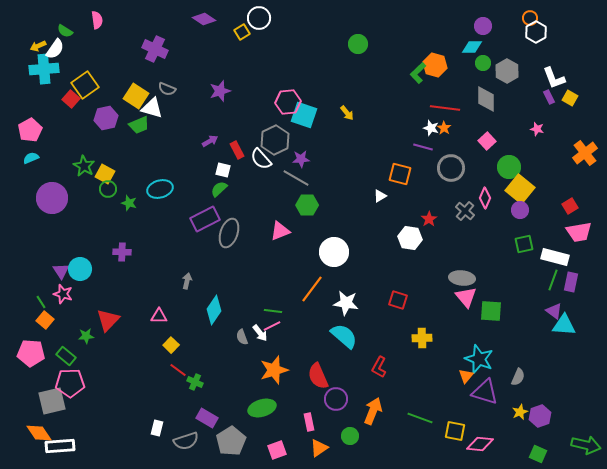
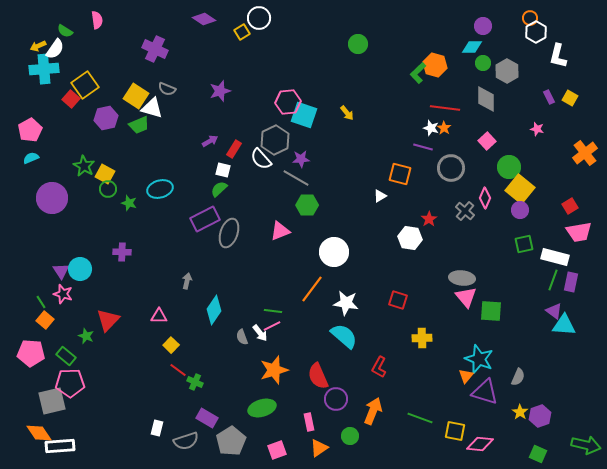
white L-shape at (554, 78): moved 4 px right, 22 px up; rotated 35 degrees clockwise
red rectangle at (237, 150): moved 3 px left, 1 px up; rotated 60 degrees clockwise
green star at (86, 336): rotated 28 degrees clockwise
yellow star at (520, 412): rotated 14 degrees counterclockwise
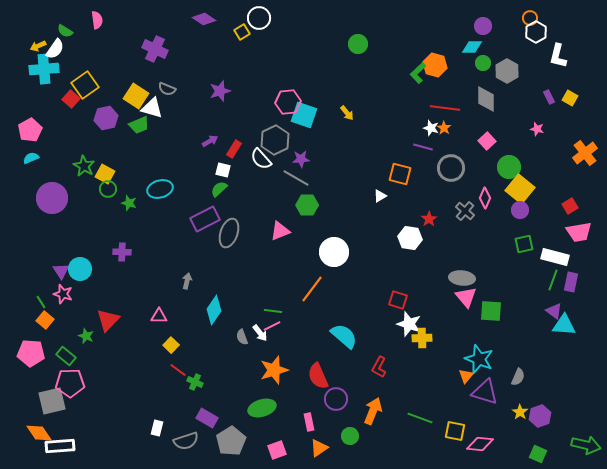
white star at (346, 303): moved 63 px right, 21 px down; rotated 10 degrees clockwise
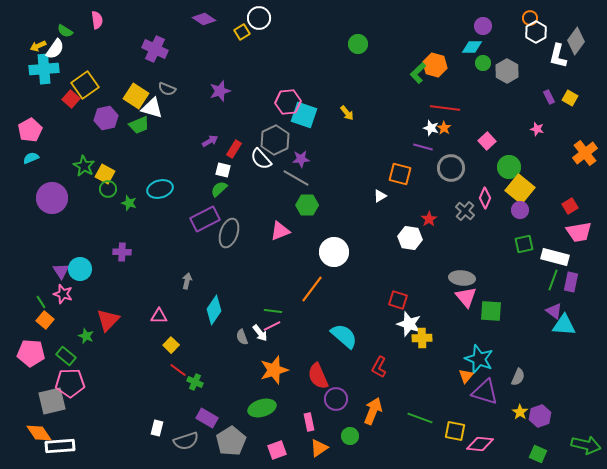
gray diamond at (486, 99): moved 90 px right, 58 px up; rotated 36 degrees clockwise
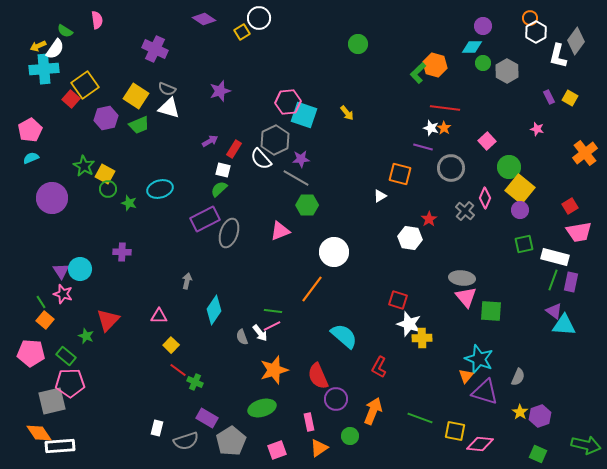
white triangle at (152, 108): moved 17 px right
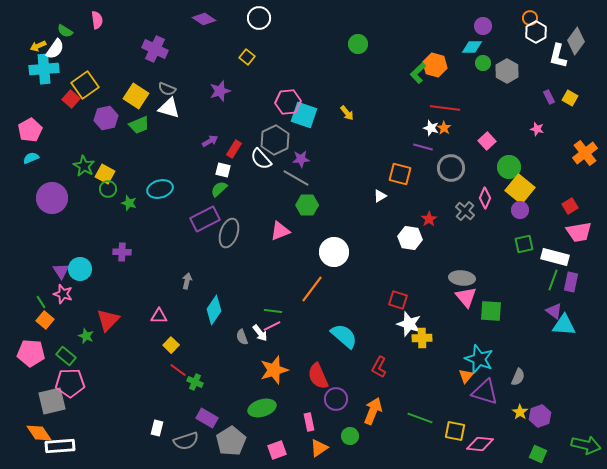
yellow square at (242, 32): moved 5 px right, 25 px down; rotated 21 degrees counterclockwise
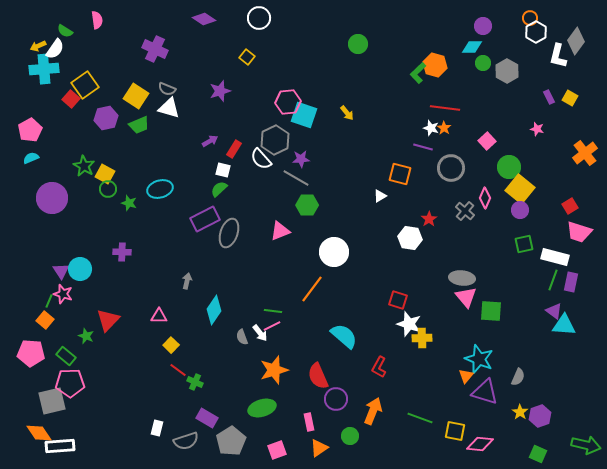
pink trapezoid at (579, 232): rotated 28 degrees clockwise
green line at (41, 302): moved 8 px right, 1 px up; rotated 56 degrees clockwise
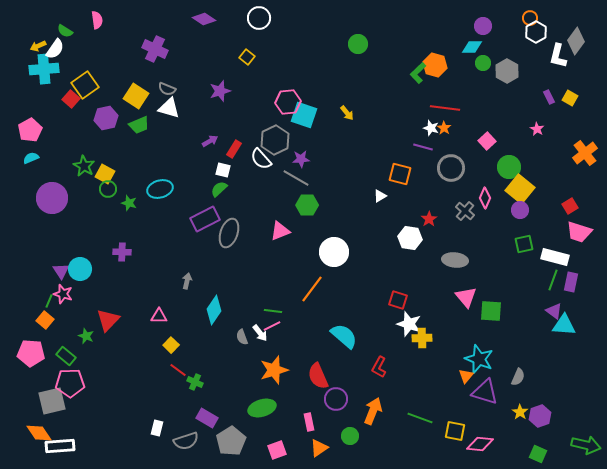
pink star at (537, 129): rotated 16 degrees clockwise
gray ellipse at (462, 278): moved 7 px left, 18 px up
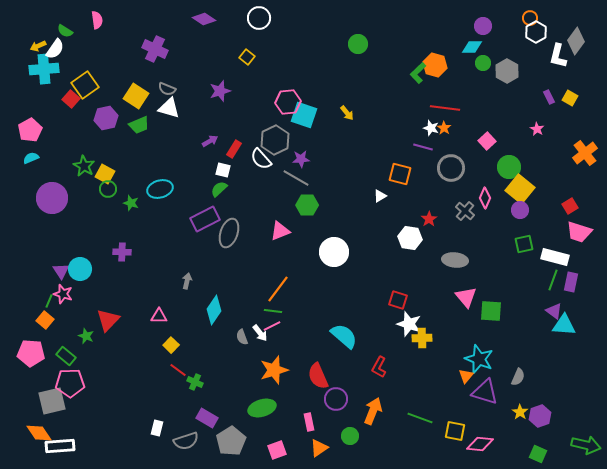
green star at (129, 203): moved 2 px right
orange line at (312, 289): moved 34 px left
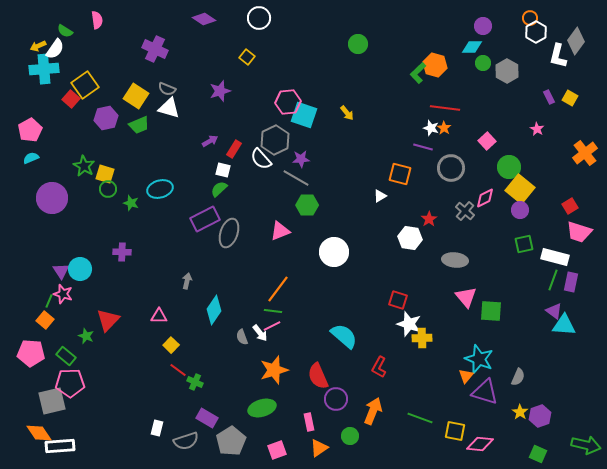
yellow square at (105, 174): rotated 12 degrees counterclockwise
pink diamond at (485, 198): rotated 40 degrees clockwise
